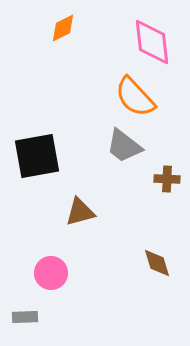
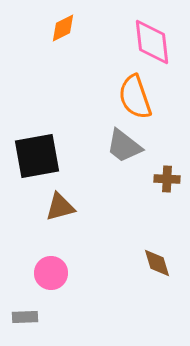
orange semicircle: rotated 24 degrees clockwise
brown triangle: moved 20 px left, 5 px up
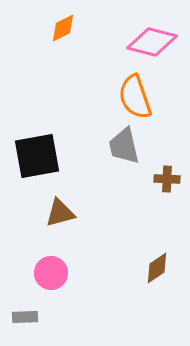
pink diamond: rotated 69 degrees counterclockwise
gray trapezoid: rotated 39 degrees clockwise
brown triangle: moved 6 px down
brown diamond: moved 5 px down; rotated 72 degrees clockwise
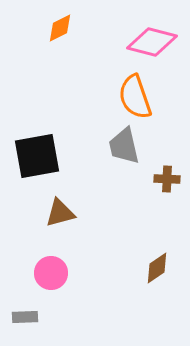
orange diamond: moved 3 px left
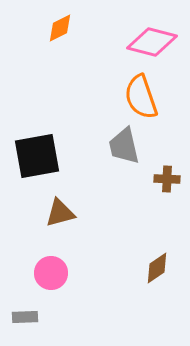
orange semicircle: moved 6 px right
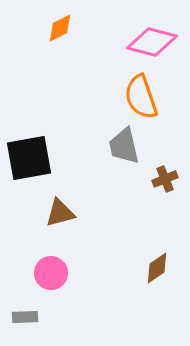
black square: moved 8 px left, 2 px down
brown cross: moved 2 px left; rotated 25 degrees counterclockwise
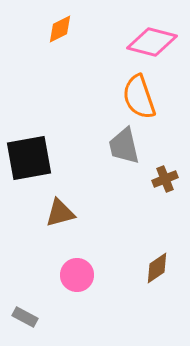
orange diamond: moved 1 px down
orange semicircle: moved 2 px left
pink circle: moved 26 px right, 2 px down
gray rectangle: rotated 30 degrees clockwise
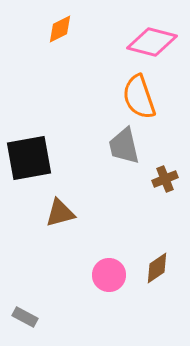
pink circle: moved 32 px right
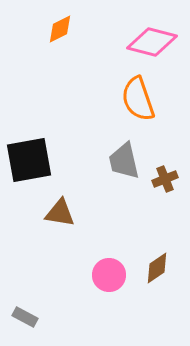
orange semicircle: moved 1 px left, 2 px down
gray trapezoid: moved 15 px down
black square: moved 2 px down
brown triangle: rotated 24 degrees clockwise
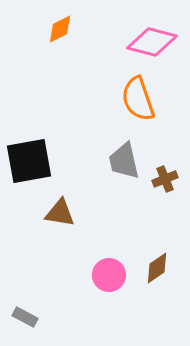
black square: moved 1 px down
